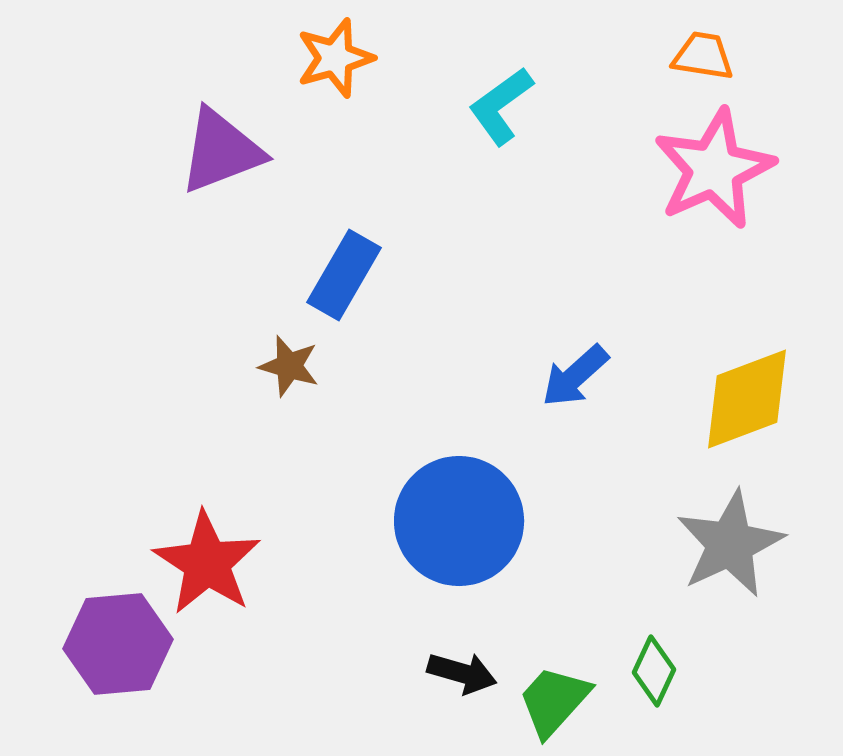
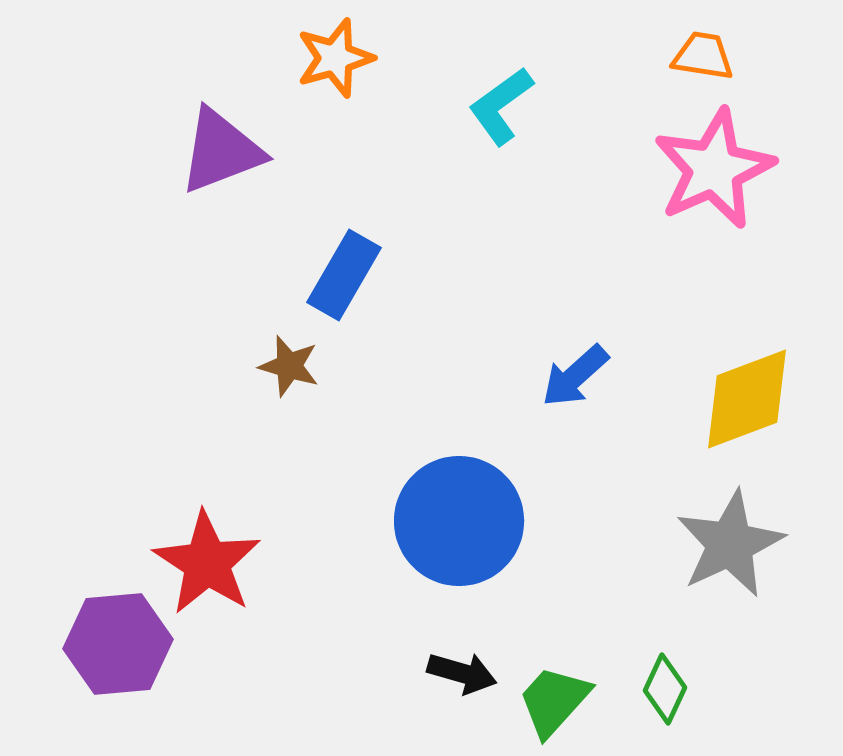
green diamond: moved 11 px right, 18 px down
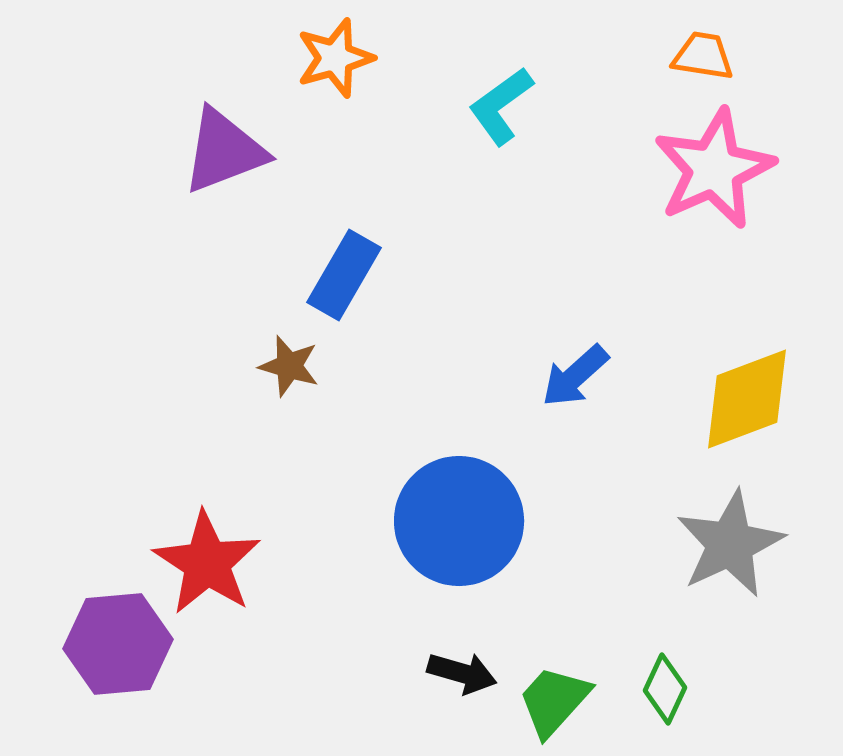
purple triangle: moved 3 px right
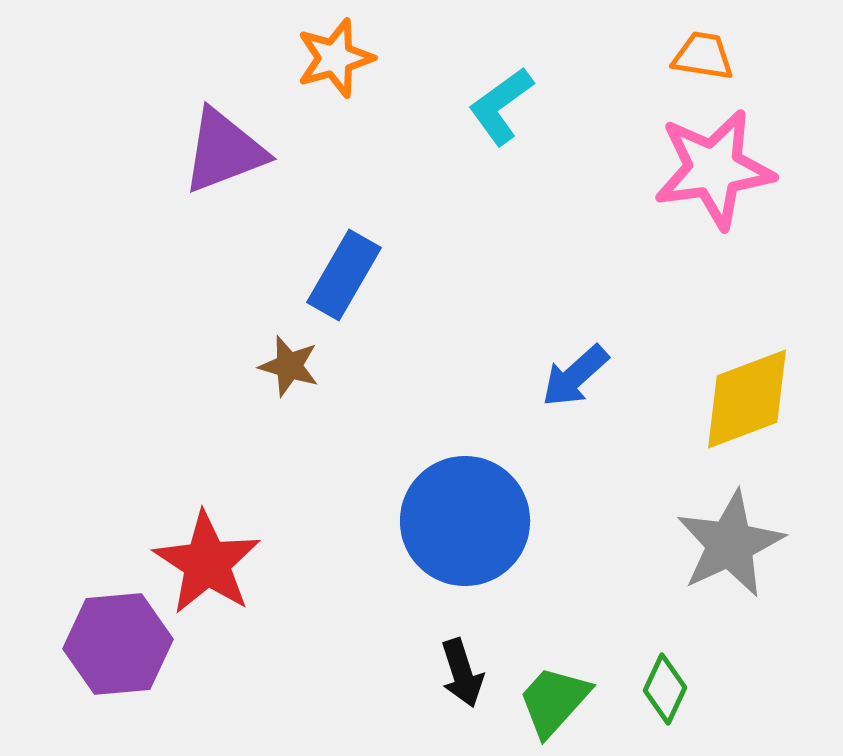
pink star: rotated 16 degrees clockwise
blue circle: moved 6 px right
black arrow: rotated 56 degrees clockwise
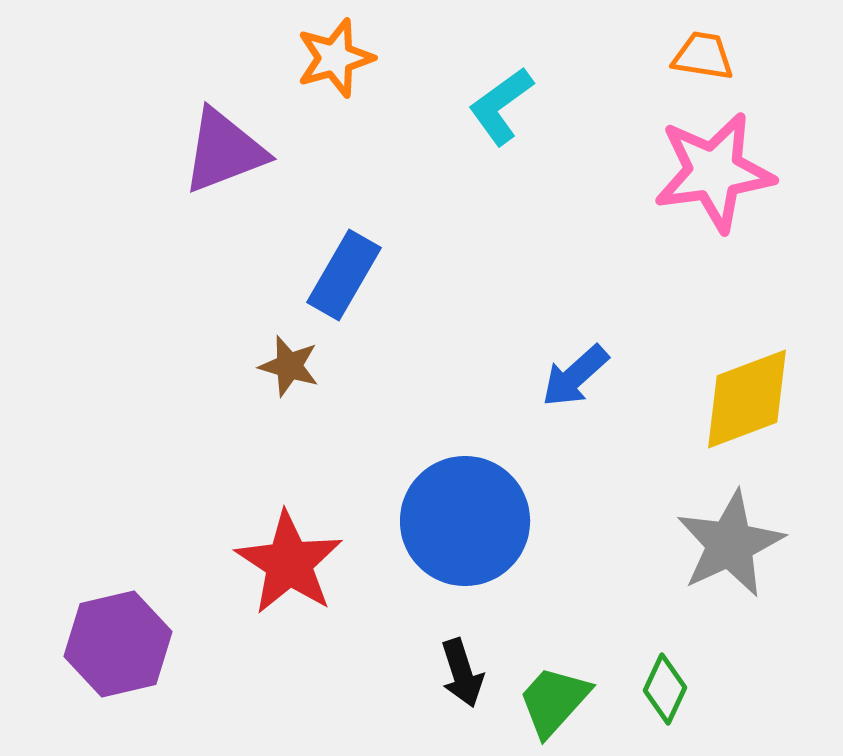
pink star: moved 3 px down
red star: moved 82 px right
purple hexagon: rotated 8 degrees counterclockwise
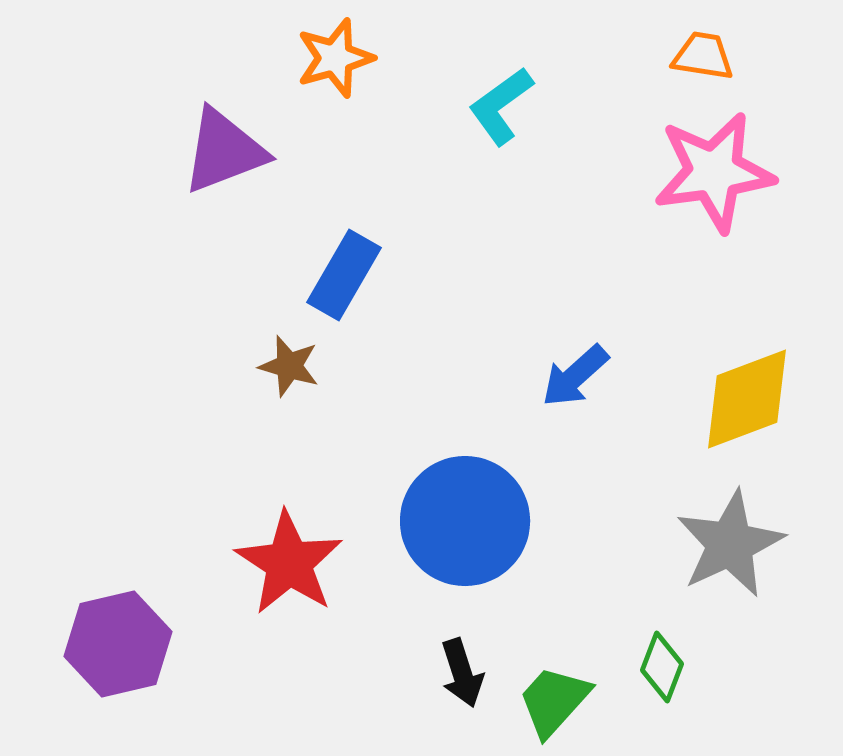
green diamond: moved 3 px left, 22 px up; rotated 4 degrees counterclockwise
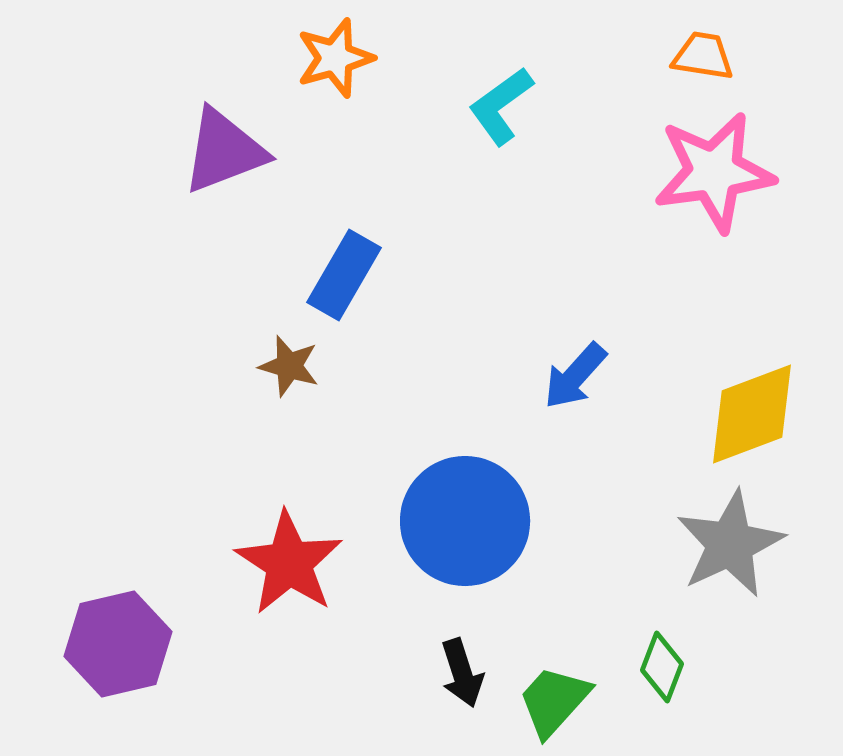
blue arrow: rotated 6 degrees counterclockwise
yellow diamond: moved 5 px right, 15 px down
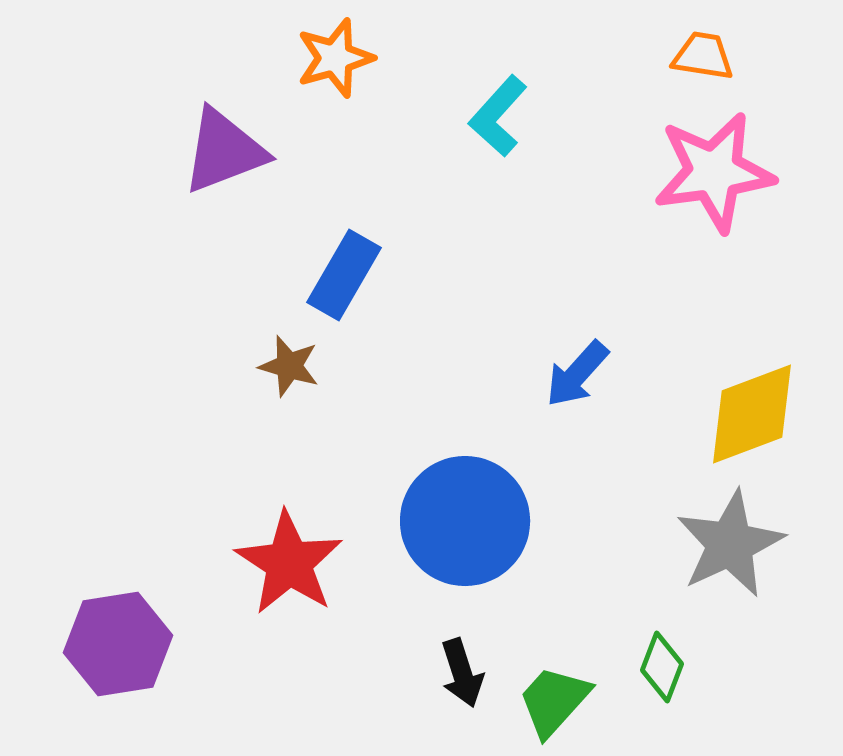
cyan L-shape: moved 3 px left, 10 px down; rotated 12 degrees counterclockwise
blue arrow: moved 2 px right, 2 px up
purple hexagon: rotated 4 degrees clockwise
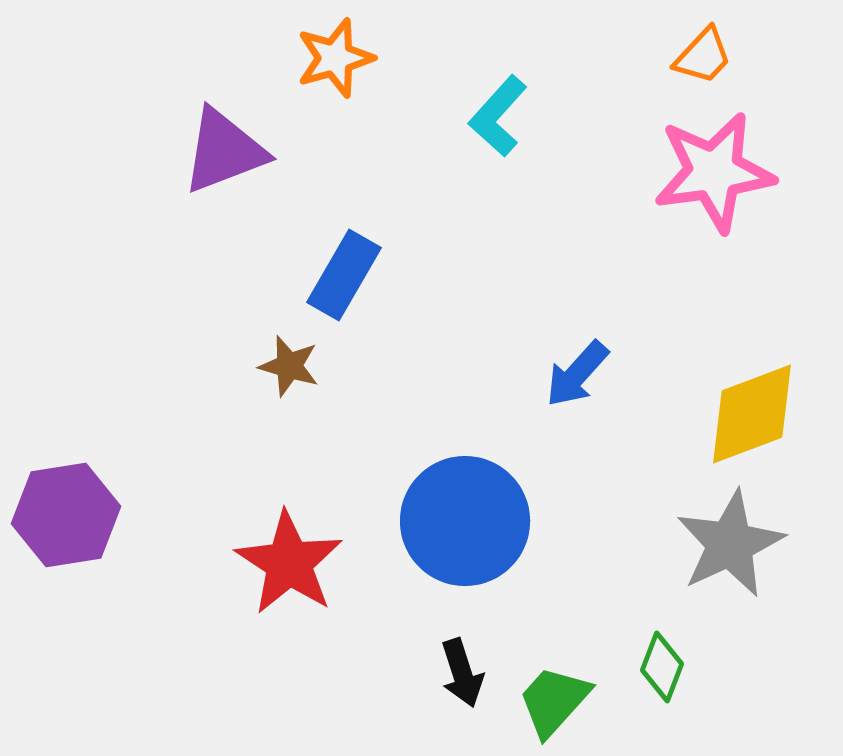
orange trapezoid: rotated 124 degrees clockwise
purple hexagon: moved 52 px left, 129 px up
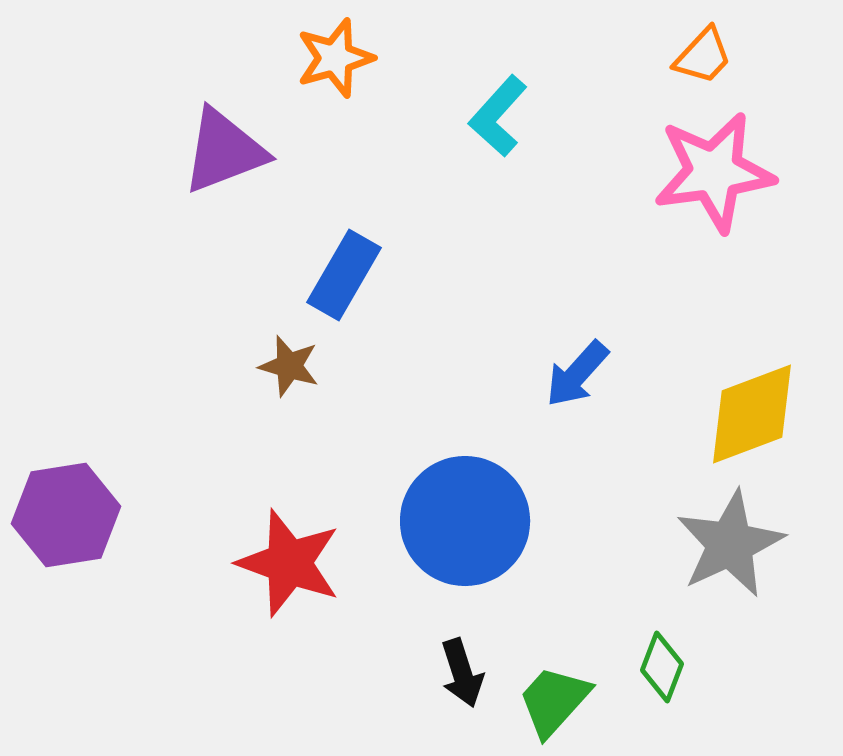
red star: rotated 13 degrees counterclockwise
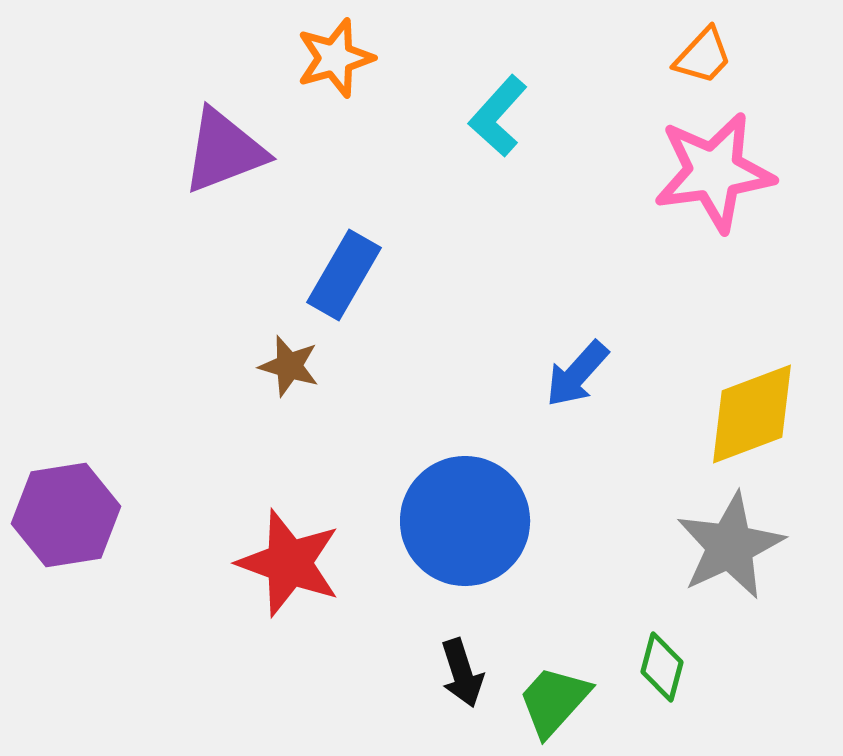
gray star: moved 2 px down
green diamond: rotated 6 degrees counterclockwise
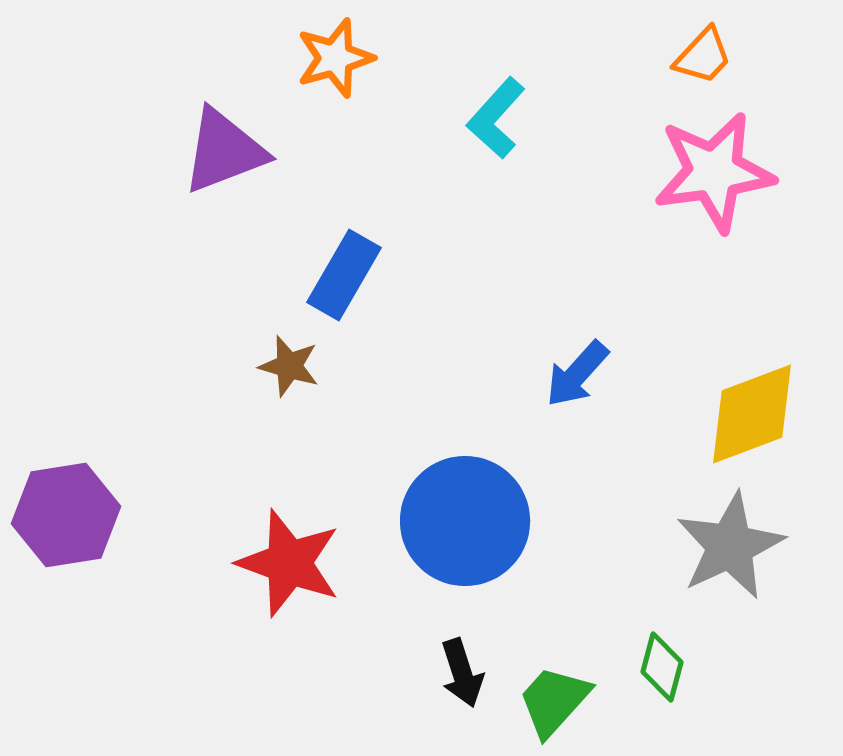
cyan L-shape: moved 2 px left, 2 px down
